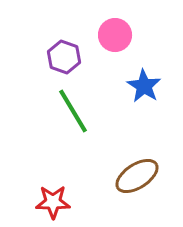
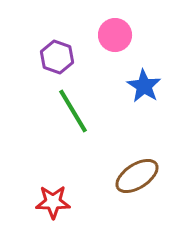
purple hexagon: moved 7 px left
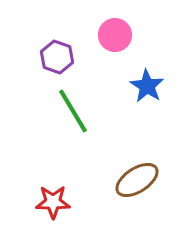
blue star: moved 3 px right
brown ellipse: moved 4 px down
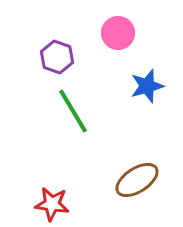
pink circle: moved 3 px right, 2 px up
blue star: rotated 24 degrees clockwise
red star: moved 1 px left, 2 px down; rotated 8 degrees clockwise
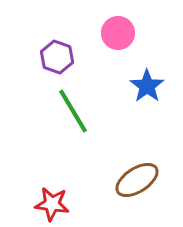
blue star: rotated 20 degrees counterclockwise
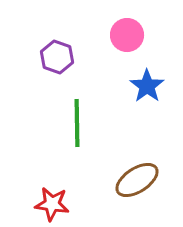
pink circle: moved 9 px right, 2 px down
green line: moved 4 px right, 12 px down; rotated 30 degrees clockwise
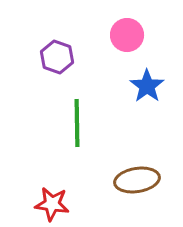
brown ellipse: rotated 24 degrees clockwise
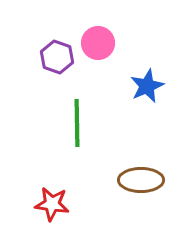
pink circle: moved 29 px left, 8 px down
blue star: rotated 12 degrees clockwise
brown ellipse: moved 4 px right; rotated 9 degrees clockwise
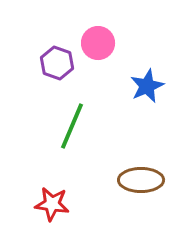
purple hexagon: moved 6 px down
green line: moved 5 px left, 3 px down; rotated 24 degrees clockwise
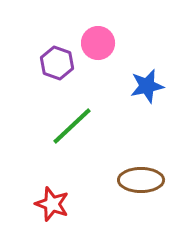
blue star: rotated 12 degrees clockwise
green line: rotated 24 degrees clockwise
red star: rotated 12 degrees clockwise
